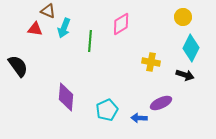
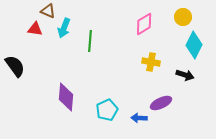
pink diamond: moved 23 px right
cyan diamond: moved 3 px right, 3 px up
black semicircle: moved 3 px left
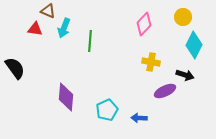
pink diamond: rotated 15 degrees counterclockwise
black semicircle: moved 2 px down
purple ellipse: moved 4 px right, 12 px up
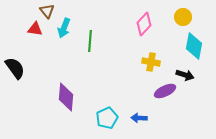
brown triangle: moved 1 px left; rotated 28 degrees clockwise
cyan diamond: moved 1 px down; rotated 16 degrees counterclockwise
cyan pentagon: moved 8 px down
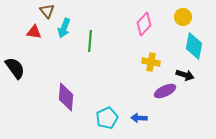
red triangle: moved 1 px left, 3 px down
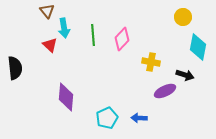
pink diamond: moved 22 px left, 15 px down
cyan arrow: rotated 30 degrees counterclockwise
red triangle: moved 16 px right, 13 px down; rotated 35 degrees clockwise
green line: moved 3 px right, 6 px up; rotated 10 degrees counterclockwise
cyan diamond: moved 4 px right, 1 px down
black semicircle: rotated 30 degrees clockwise
